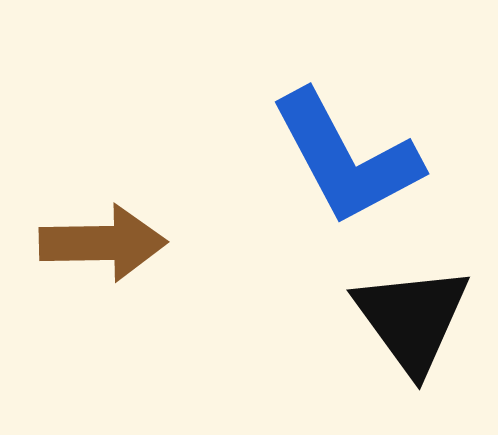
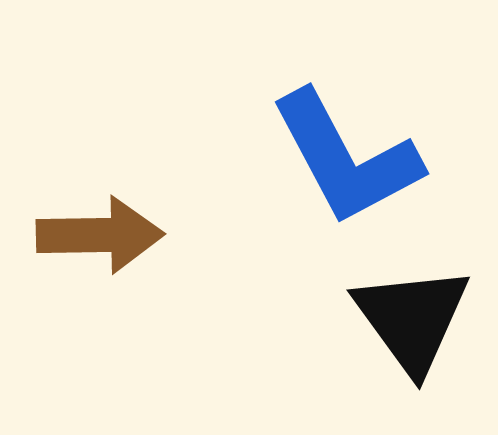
brown arrow: moved 3 px left, 8 px up
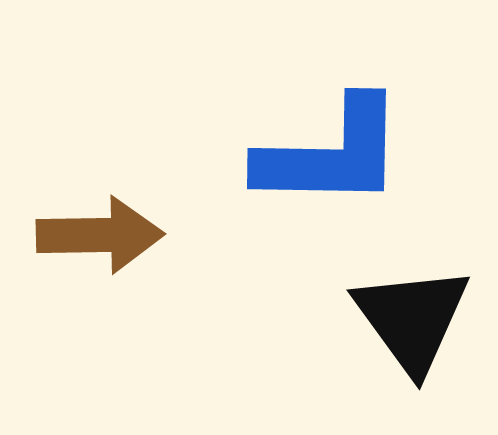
blue L-shape: moved 15 px left, 4 px up; rotated 61 degrees counterclockwise
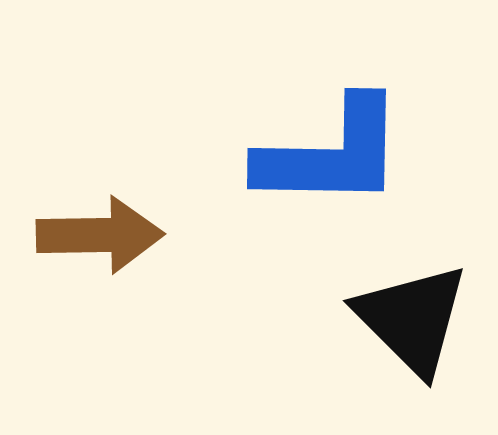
black triangle: rotated 9 degrees counterclockwise
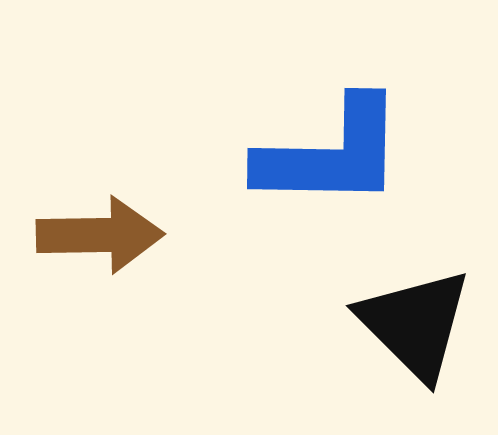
black triangle: moved 3 px right, 5 px down
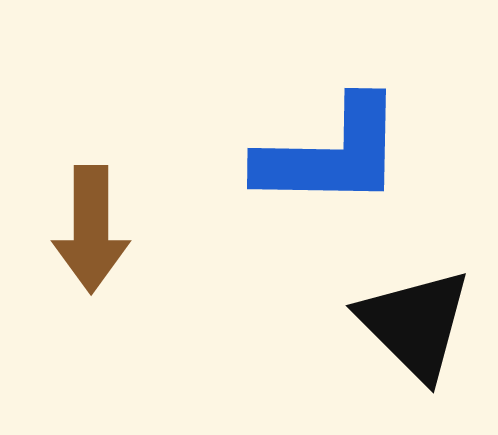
brown arrow: moved 9 px left, 6 px up; rotated 91 degrees clockwise
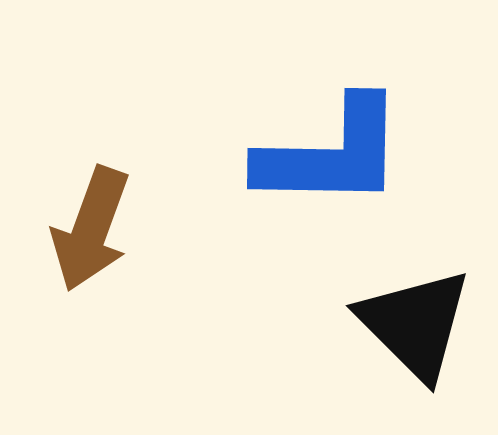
brown arrow: rotated 20 degrees clockwise
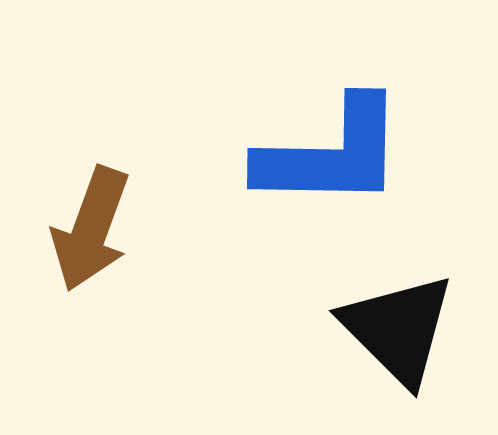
black triangle: moved 17 px left, 5 px down
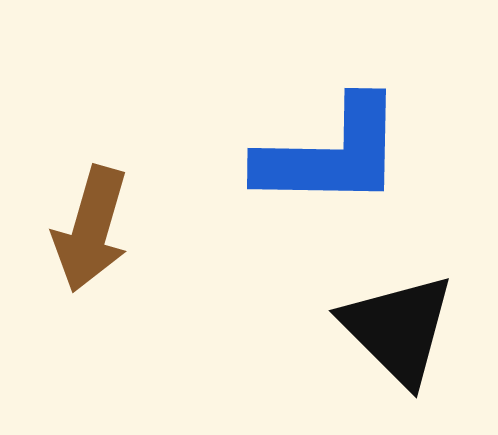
brown arrow: rotated 4 degrees counterclockwise
